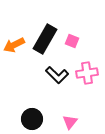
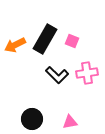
orange arrow: moved 1 px right
pink triangle: rotated 42 degrees clockwise
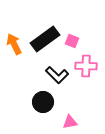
black rectangle: rotated 24 degrees clockwise
orange arrow: moved 1 px left, 1 px up; rotated 90 degrees clockwise
pink cross: moved 1 px left, 7 px up; rotated 10 degrees clockwise
black circle: moved 11 px right, 17 px up
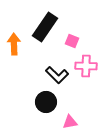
black rectangle: moved 12 px up; rotated 20 degrees counterclockwise
orange arrow: rotated 25 degrees clockwise
black circle: moved 3 px right
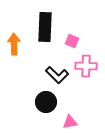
black rectangle: rotated 32 degrees counterclockwise
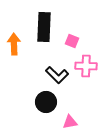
black rectangle: moved 1 px left
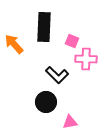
orange arrow: rotated 40 degrees counterclockwise
pink cross: moved 7 px up
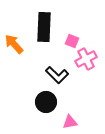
pink cross: rotated 30 degrees counterclockwise
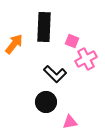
orange arrow: rotated 80 degrees clockwise
black L-shape: moved 2 px left, 1 px up
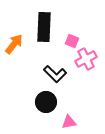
pink triangle: moved 1 px left
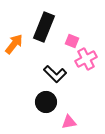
black rectangle: rotated 20 degrees clockwise
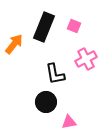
pink square: moved 2 px right, 15 px up
black L-shape: rotated 35 degrees clockwise
